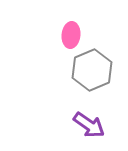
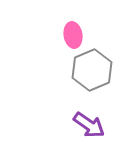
pink ellipse: moved 2 px right; rotated 15 degrees counterclockwise
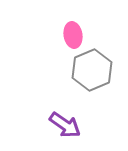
purple arrow: moved 24 px left
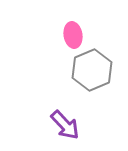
purple arrow: rotated 12 degrees clockwise
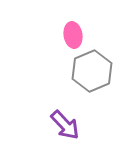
gray hexagon: moved 1 px down
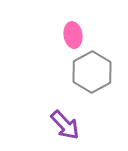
gray hexagon: moved 1 px down; rotated 6 degrees counterclockwise
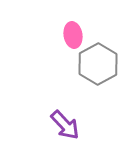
gray hexagon: moved 6 px right, 8 px up
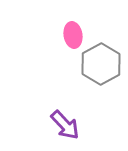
gray hexagon: moved 3 px right
